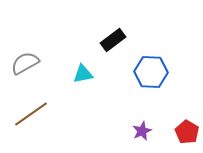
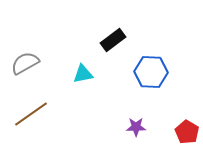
purple star: moved 6 px left, 4 px up; rotated 24 degrees clockwise
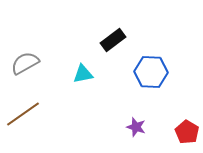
brown line: moved 8 px left
purple star: rotated 18 degrees clockwise
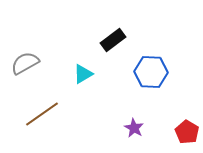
cyan triangle: rotated 20 degrees counterclockwise
brown line: moved 19 px right
purple star: moved 2 px left, 1 px down; rotated 12 degrees clockwise
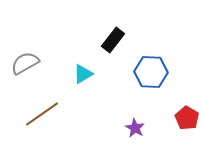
black rectangle: rotated 15 degrees counterclockwise
purple star: moved 1 px right
red pentagon: moved 14 px up
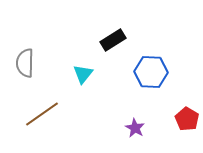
black rectangle: rotated 20 degrees clockwise
gray semicircle: rotated 60 degrees counterclockwise
cyan triangle: rotated 20 degrees counterclockwise
red pentagon: moved 1 px down
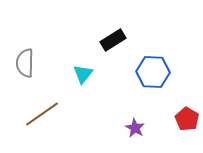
blue hexagon: moved 2 px right
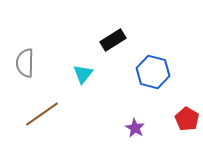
blue hexagon: rotated 12 degrees clockwise
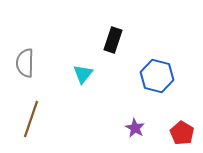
black rectangle: rotated 40 degrees counterclockwise
blue hexagon: moved 4 px right, 4 px down
brown line: moved 11 px left, 5 px down; rotated 36 degrees counterclockwise
red pentagon: moved 5 px left, 14 px down
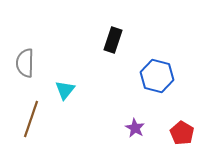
cyan triangle: moved 18 px left, 16 px down
